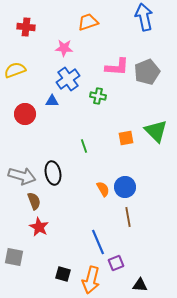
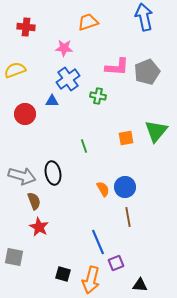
green triangle: rotated 25 degrees clockwise
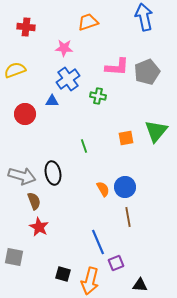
orange arrow: moved 1 px left, 1 px down
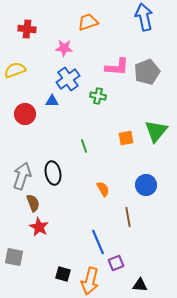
red cross: moved 1 px right, 2 px down
gray arrow: rotated 88 degrees counterclockwise
blue circle: moved 21 px right, 2 px up
brown semicircle: moved 1 px left, 2 px down
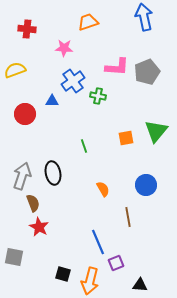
blue cross: moved 5 px right, 2 px down
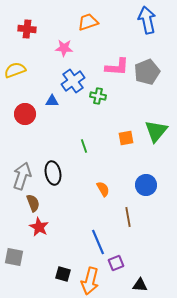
blue arrow: moved 3 px right, 3 px down
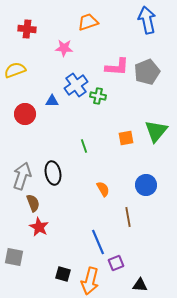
blue cross: moved 3 px right, 4 px down
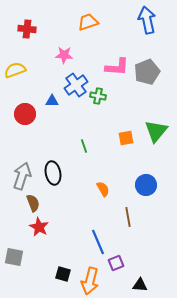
pink star: moved 7 px down
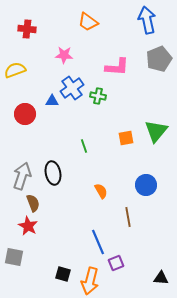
orange trapezoid: rotated 125 degrees counterclockwise
gray pentagon: moved 12 px right, 13 px up
blue cross: moved 4 px left, 3 px down
orange semicircle: moved 2 px left, 2 px down
red star: moved 11 px left, 1 px up
black triangle: moved 21 px right, 7 px up
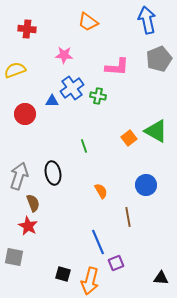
green triangle: rotated 40 degrees counterclockwise
orange square: moved 3 px right; rotated 28 degrees counterclockwise
gray arrow: moved 3 px left
